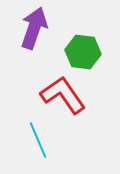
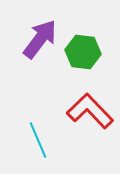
purple arrow: moved 6 px right, 11 px down; rotated 18 degrees clockwise
red L-shape: moved 27 px right, 16 px down; rotated 9 degrees counterclockwise
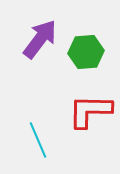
green hexagon: moved 3 px right; rotated 12 degrees counterclockwise
red L-shape: rotated 45 degrees counterclockwise
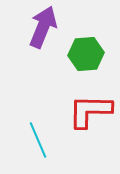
purple arrow: moved 3 px right, 12 px up; rotated 15 degrees counterclockwise
green hexagon: moved 2 px down
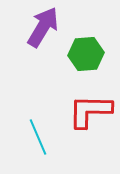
purple arrow: rotated 9 degrees clockwise
cyan line: moved 3 px up
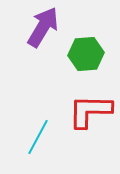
cyan line: rotated 51 degrees clockwise
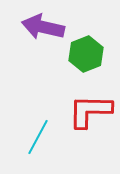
purple arrow: rotated 108 degrees counterclockwise
green hexagon: rotated 16 degrees counterclockwise
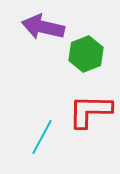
cyan line: moved 4 px right
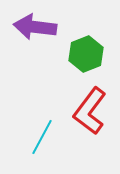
purple arrow: moved 8 px left; rotated 6 degrees counterclockwise
red L-shape: rotated 54 degrees counterclockwise
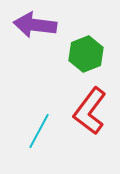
purple arrow: moved 2 px up
cyan line: moved 3 px left, 6 px up
